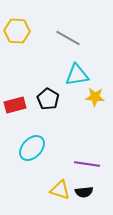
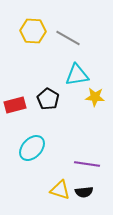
yellow hexagon: moved 16 px right
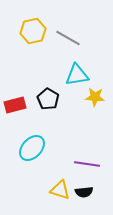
yellow hexagon: rotated 15 degrees counterclockwise
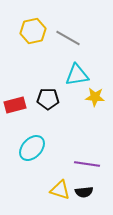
black pentagon: rotated 30 degrees counterclockwise
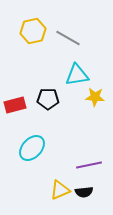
purple line: moved 2 px right, 1 px down; rotated 20 degrees counterclockwise
yellow triangle: rotated 40 degrees counterclockwise
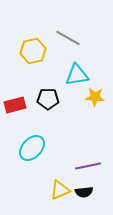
yellow hexagon: moved 20 px down
purple line: moved 1 px left, 1 px down
